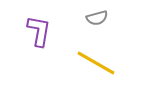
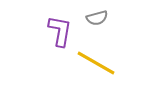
purple L-shape: moved 21 px right
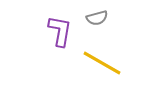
yellow line: moved 6 px right
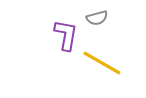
purple L-shape: moved 6 px right, 4 px down
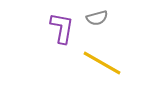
purple L-shape: moved 4 px left, 7 px up
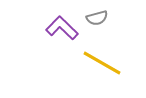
purple L-shape: rotated 56 degrees counterclockwise
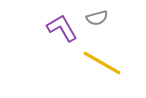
purple L-shape: rotated 16 degrees clockwise
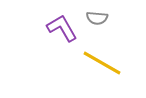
gray semicircle: rotated 20 degrees clockwise
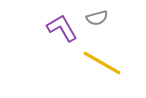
gray semicircle: rotated 20 degrees counterclockwise
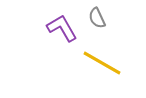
gray semicircle: rotated 80 degrees clockwise
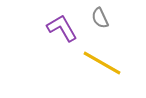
gray semicircle: moved 3 px right
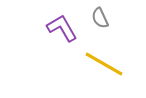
yellow line: moved 2 px right, 1 px down
